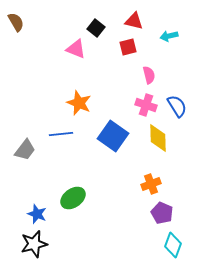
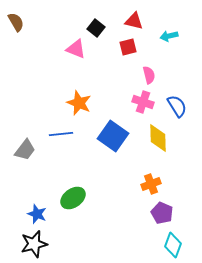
pink cross: moved 3 px left, 3 px up
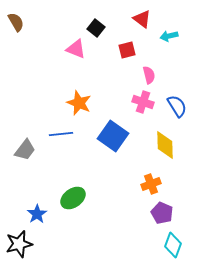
red triangle: moved 8 px right, 2 px up; rotated 24 degrees clockwise
red square: moved 1 px left, 3 px down
yellow diamond: moved 7 px right, 7 px down
blue star: rotated 18 degrees clockwise
black star: moved 15 px left
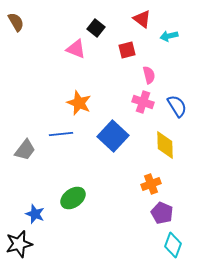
blue square: rotated 8 degrees clockwise
blue star: moved 2 px left; rotated 18 degrees counterclockwise
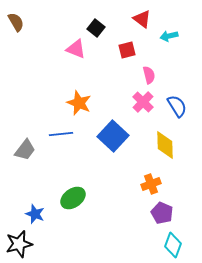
pink cross: rotated 25 degrees clockwise
